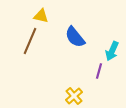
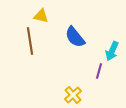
brown line: rotated 32 degrees counterclockwise
yellow cross: moved 1 px left, 1 px up
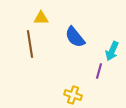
yellow triangle: moved 2 px down; rotated 14 degrees counterclockwise
brown line: moved 3 px down
yellow cross: rotated 30 degrees counterclockwise
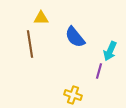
cyan arrow: moved 2 px left
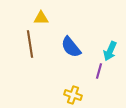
blue semicircle: moved 4 px left, 10 px down
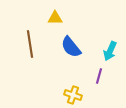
yellow triangle: moved 14 px right
purple line: moved 5 px down
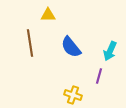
yellow triangle: moved 7 px left, 3 px up
brown line: moved 1 px up
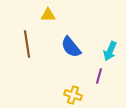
brown line: moved 3 px left, 1 px down
